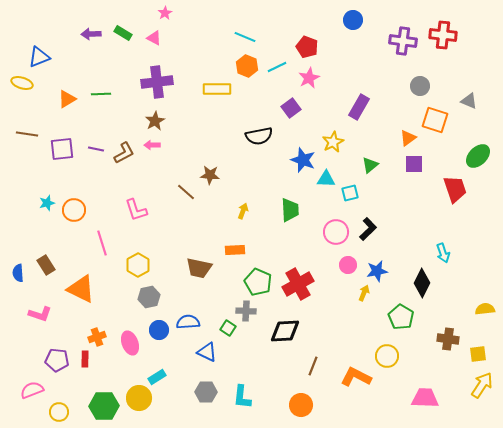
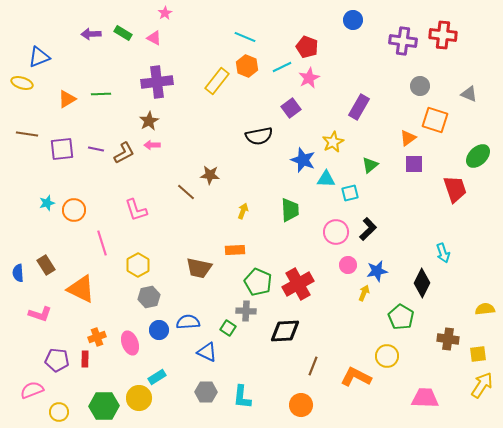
cyan line at (277, 67): moved 5 px right
yellow rectangle at (217, 89): moved 8 px up; rotated 52 degrees counterclockwise
gray triangle at (469, 101): moved 7 px up
brown star at (155, 121): moved 6 px left
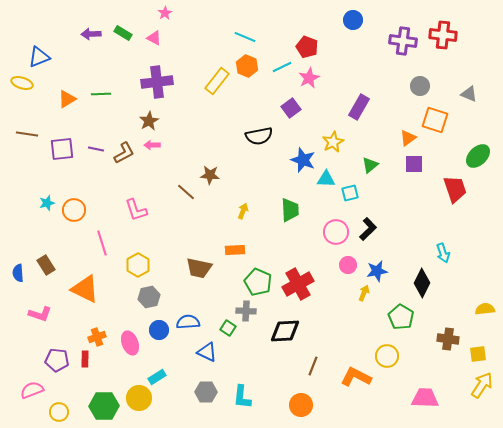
orange triangle at (81, 289): moved 4 px right
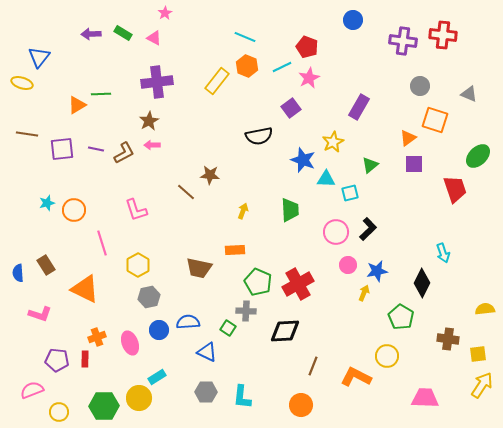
blue triangle at (39, 57): rotated 30 degrees counterclockwise
orange triangle at (67, 99): moved 10 px right, 6 px down
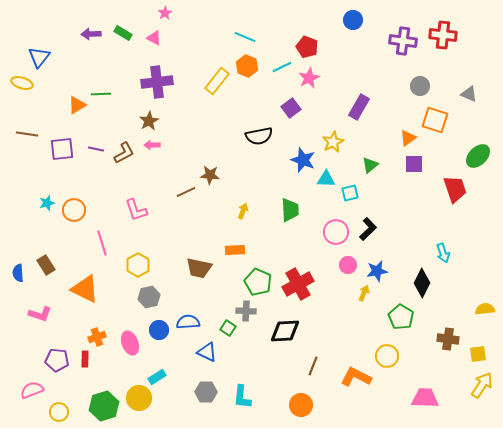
brown line at (186, 192): rotated 66 degrees counterclockwise
green hexagon at (104, 406): rotated 16 degrees counterclockwise
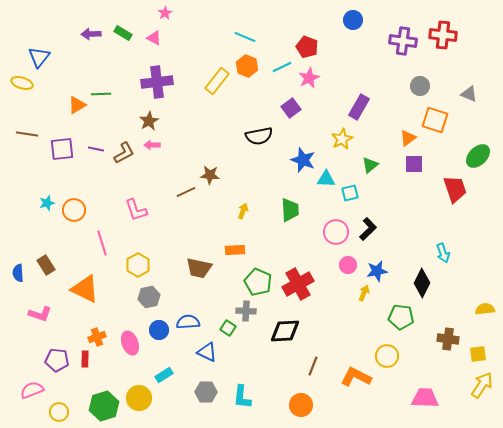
yellow star at (333, 142): moved 9 px right, 3 px up
green pentagon at (401, 317): rotated 25 degrees counterclockwise
cyan rectangle at (157, 377): moved 7 px right, 2 px up
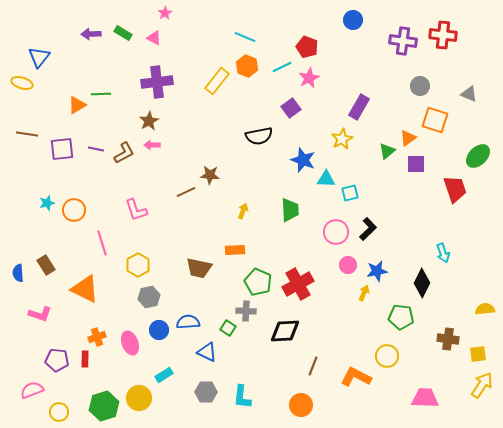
purple square at (414, 164): moved 2 px right
green triangle at (370, 165): moved 17 px right, 14 px up
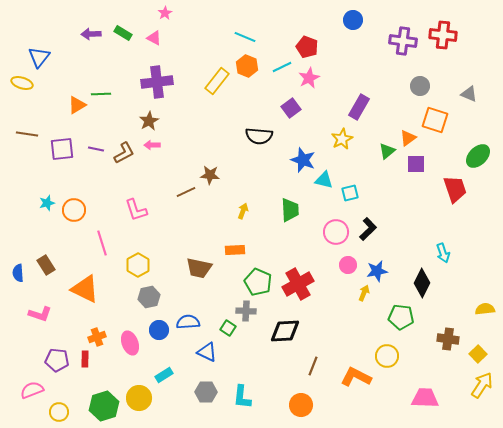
black semicircle at (259, 136): rotated 16 degrees clockwise
cyan triangle at (326, 179): moved 2 px left, 1 px down; rotated 12 degrees clockwise
yellow square at (478, 354): rotated 36 degrees counterclockwise
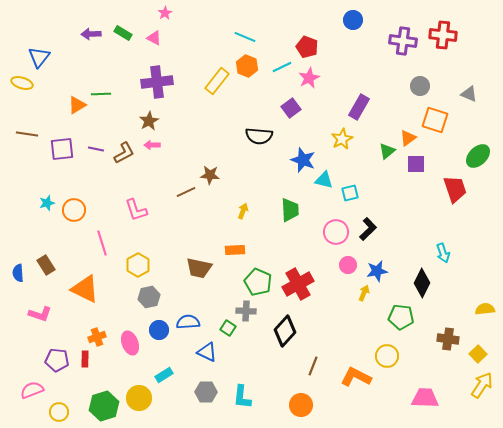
black diamond at (285, 331): rotated 44 degrees counterclockwise
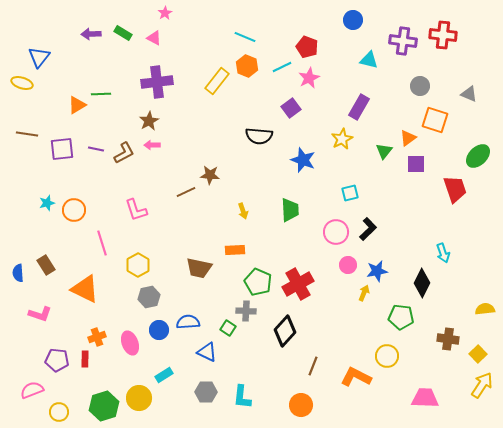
green triangle at (387, 151): moved 3 px left; rotated 12 degrees counterclockwise
cyan triangle at (324, 180): moved 45 px right, 120 px up
yellow arrow at (243, 211): rotated 140 degrees clockwise
